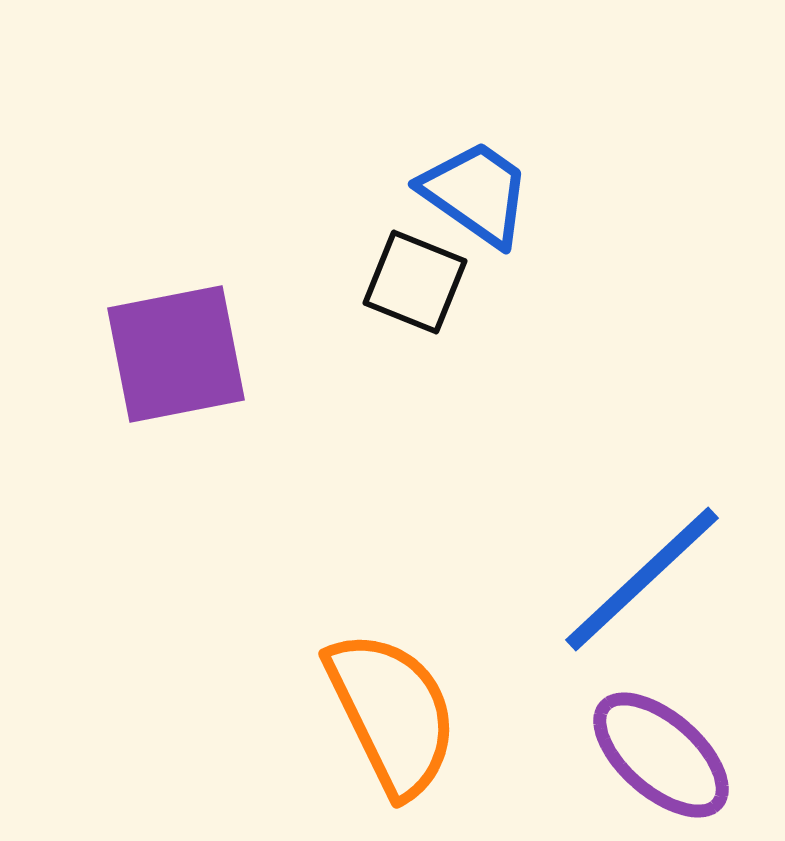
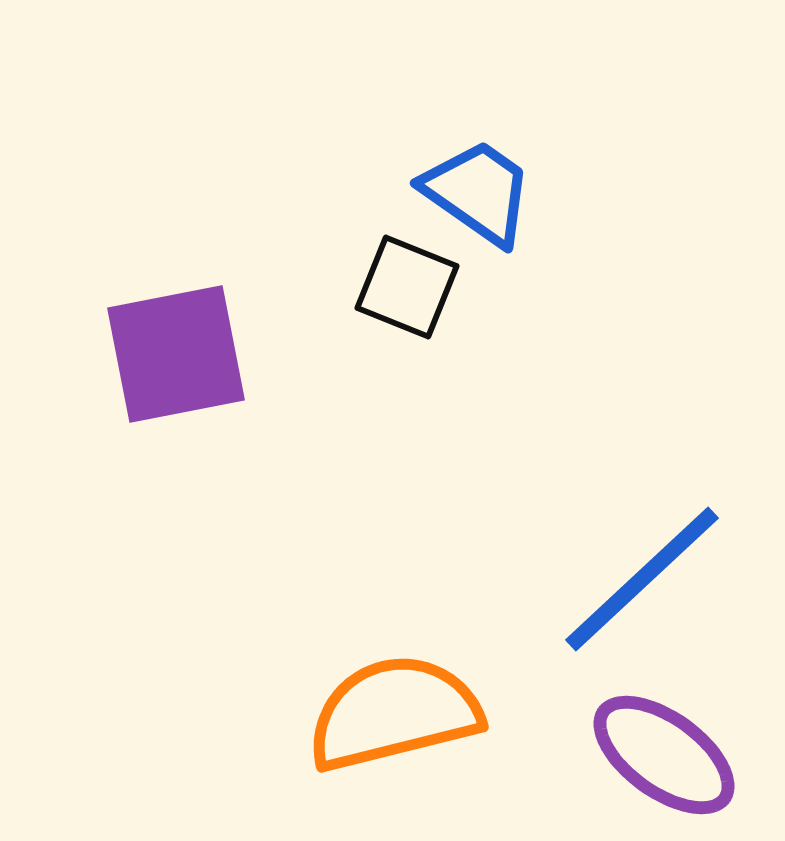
blue trapezoid: moved 2 px right, 1 px up
black square: moved 8 px left, 5 px down
orange semicircle: moved 2 px right; rotated 78 degrees counterclockwise
purple ellipse: moved 3 px right; rotated 5 degrees counterclockwise
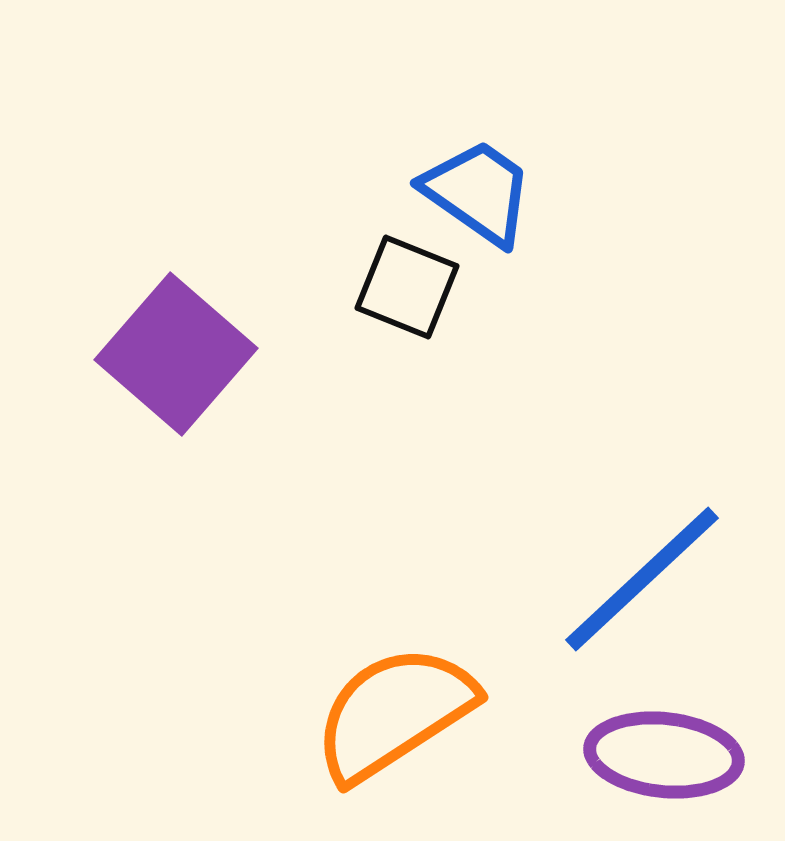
purple square: rotated 38 degrees counterclockwise
orange semicircle: rotated 19 degrees counterclockwise
purple ellipse: rotated 30 degrees counterclockwise
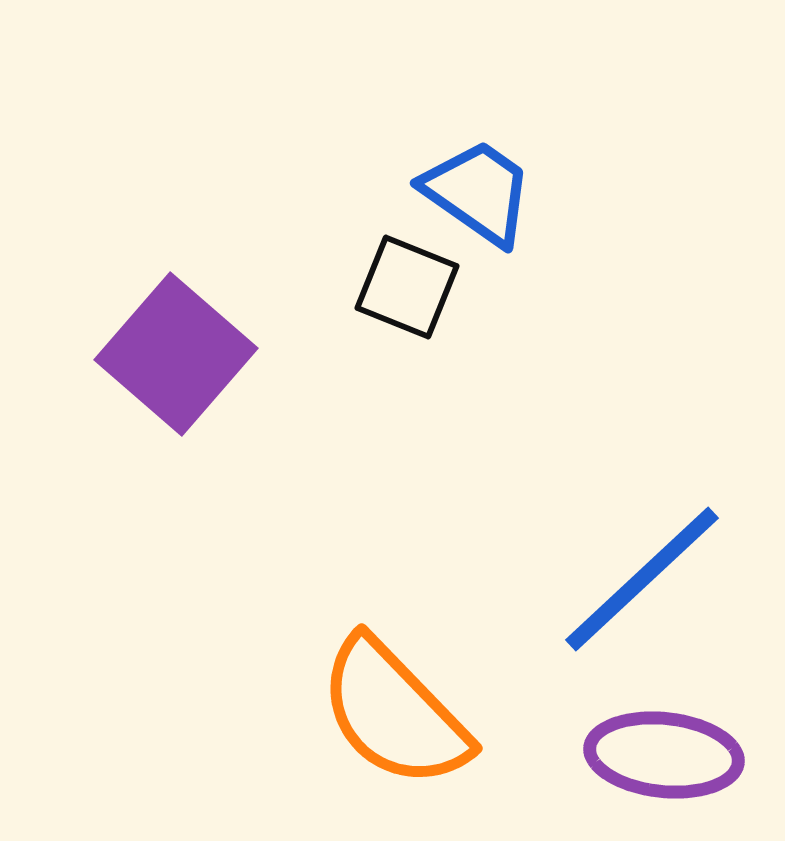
orange semicircle: rotated 101 degrees counterclockwise
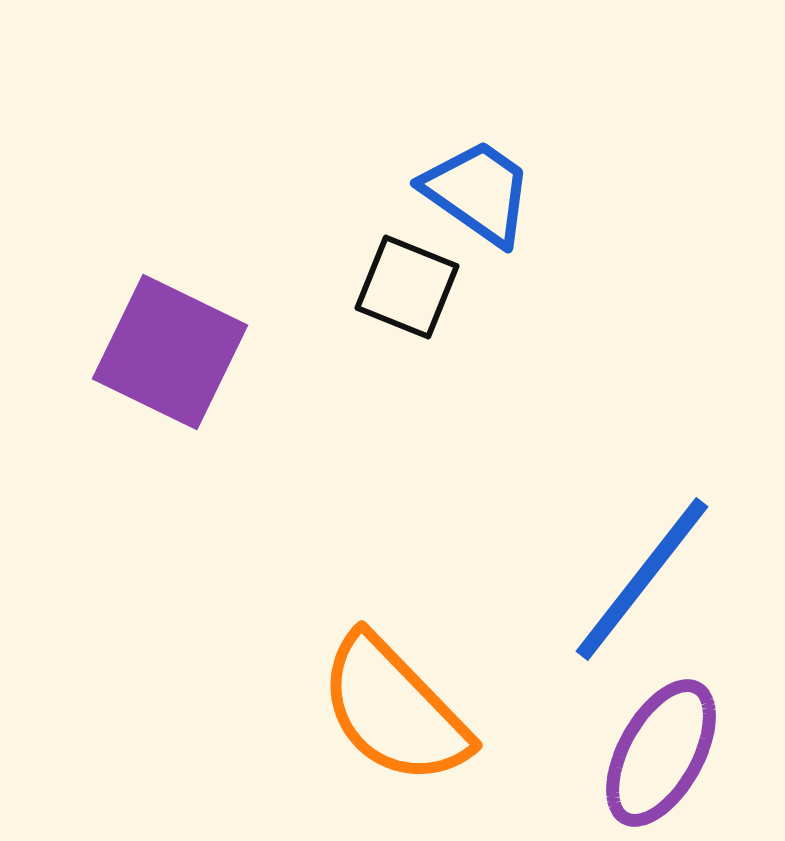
purple square: moved 6 px left, 2 px up; rotated 15 degrees counterclockwise
blue line: rotated 9 degrees counterclockwise
orange semicircle: moved 3 px up
purple ellipse: moved 3 px left, 2 px up; rotated 67 degrees counterclockwise
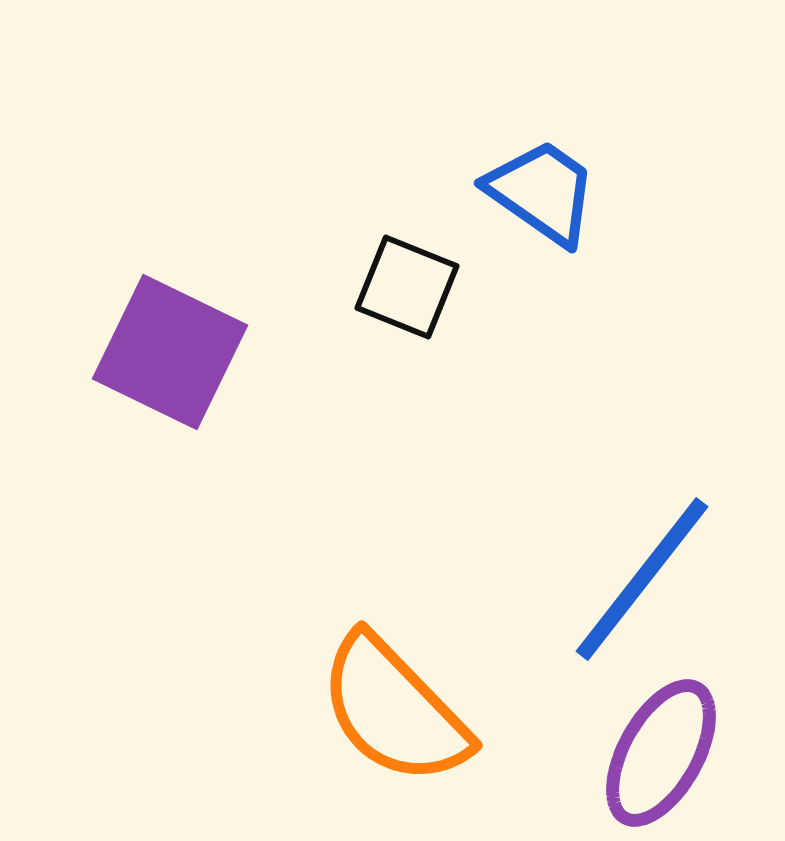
blue trapezoid: moved 64 px right
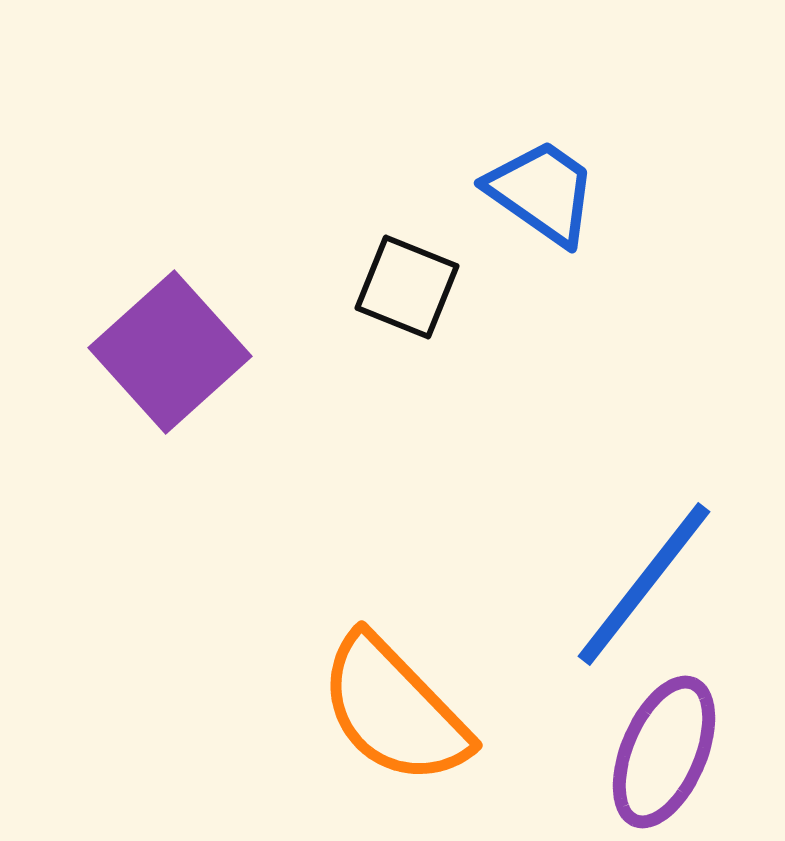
purple square: rotated 22 degrees clockwise
blue line: moved 2 px right, 5 px down
purple ellipse: moved 3 px right, 1 px up; rotated 6 degrees counterclockwise
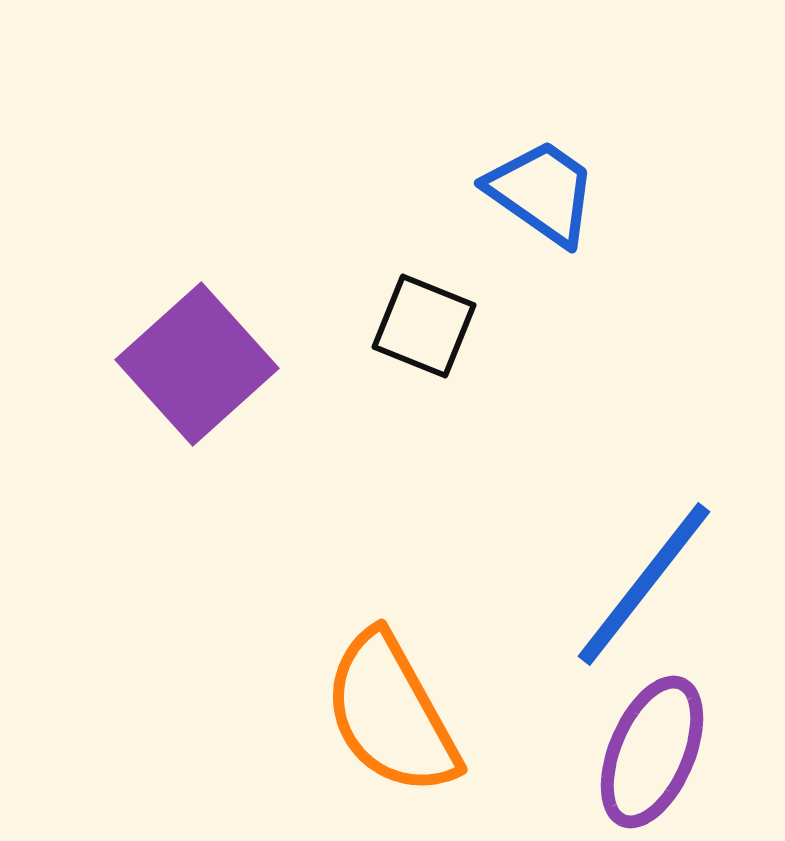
black square: moved 17 px right, 39 px down
purple square: moved 27 px right, 12 px down
orange semicircle: moved 3 px left, 4 px down; rotated 15 degrees clockwise
purple ellipse: moved 12 px left
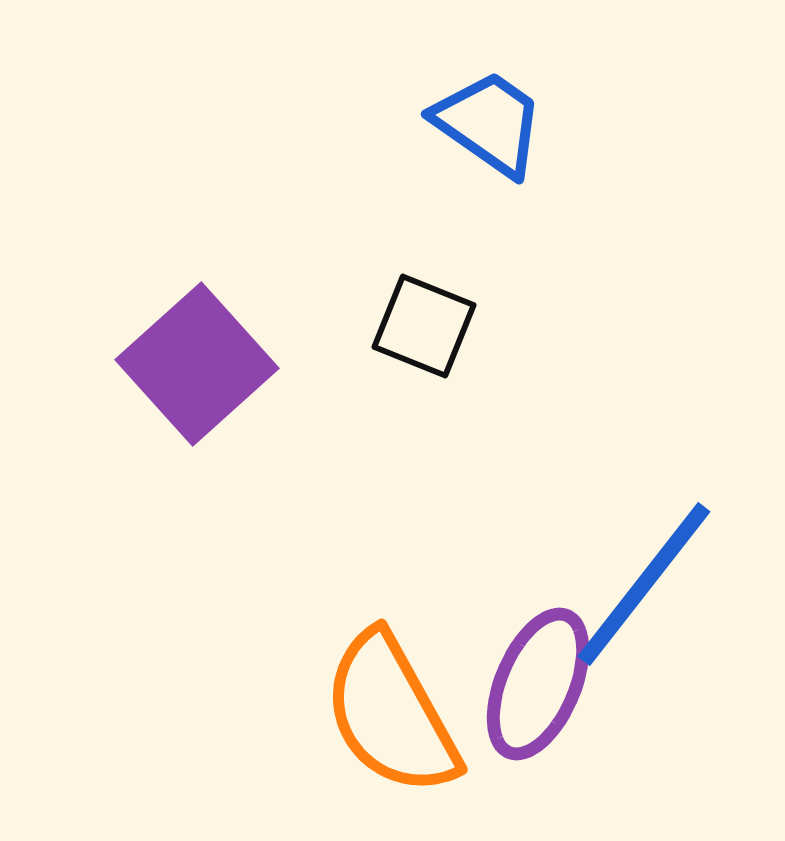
blue trapezoid: moved 53 px left, 69 px up
purple ellipse: moved 114 px left, 68 px up
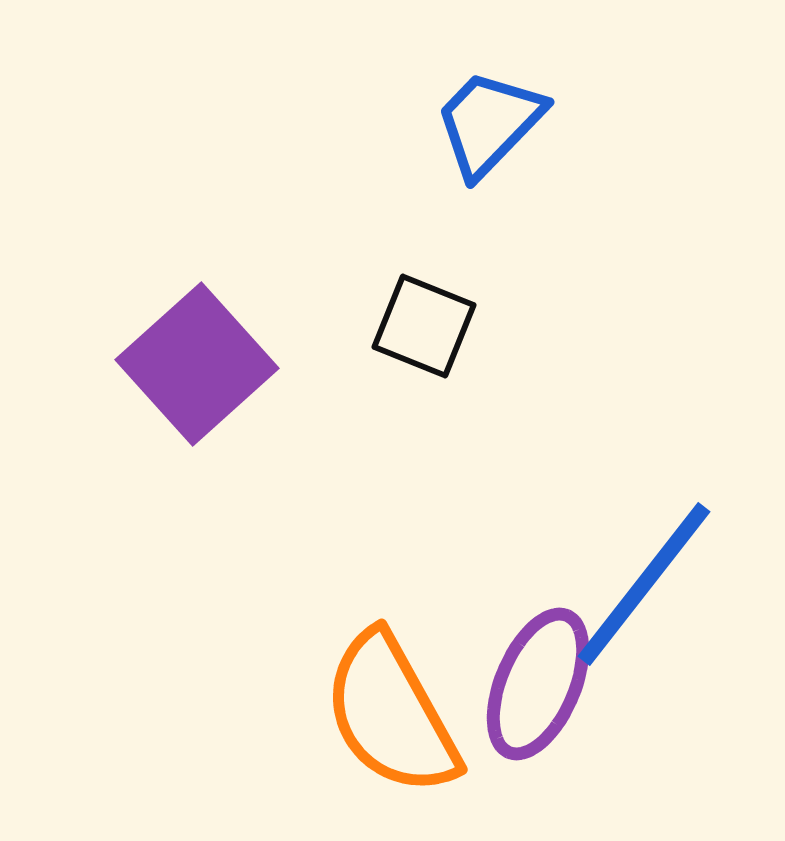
blue trapezoid: rotated 81 degrees counterclockwise
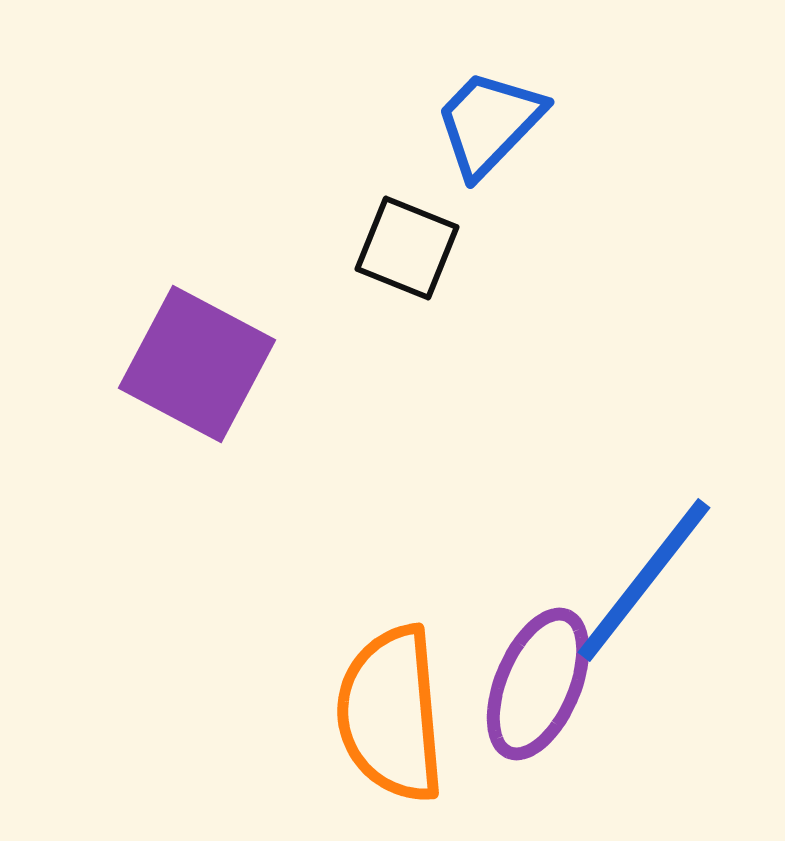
black square: moved 17 px left, 78 px up
purple square: rotated 20 degrees counterclockwise
blue line: moved 4 px up
orange semicircle: rotated 24 degrees clockwise
